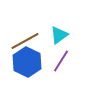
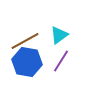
blue hexagon: rotated 16 degrees counterclockwise
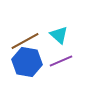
cyan triangle: rotated 42 degrees counterclockwise
purple line: rotated 35 degrees clockwise
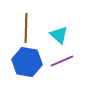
brown line: moved 1 px right, 13 px up; rotated 60 degrees counterclockwise
purple line: moved 1 px right
